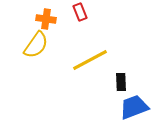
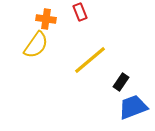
yellow line: rotated 12 degrees counterclockwise
black rectangle: rotated 36 degrees clockwise
blue trapezoid: moved 1 px left
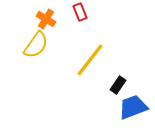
orange cross: rotated 24 degrees clockwise
yellow line: rotated 12 degrees counterclockwise
black rectangle: moved 3 px left, 3 px down
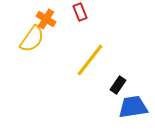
yellow semicircle: moved 4 px left, 6 px up
blue trapezoid: rotated 12 degrees clockwise
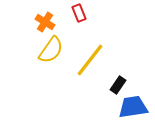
red rectangle: moved 1 px left, 1 px down
orange cross: moved 1 px left, 3 px down
yellow semicircle: moved 19 px right, 11 px down
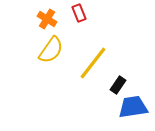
orange cross: moved 2 px right, 3 px up
yellow line: moved 3 px right, 3 px down
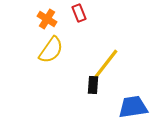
yellow line: moved 12 px right, 2 px down
black rectangle: moved 25 px left; rotated 30 degrees counterclockwise
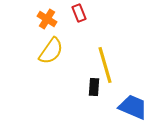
yellow semicircle: moved 1 px down
yellow line: rotated 54 degrees counterclockwise
black rectangle: moved 1 px right, 2 px down
blue trapezoid: rotated 32 degrees clockwise
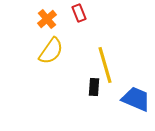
orange cross: rotated 18 degrees clockwise
blue trapezoid: moved 3 px right, 8 px up
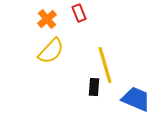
yellow semicircle: rotated 8 degrees clockwise
